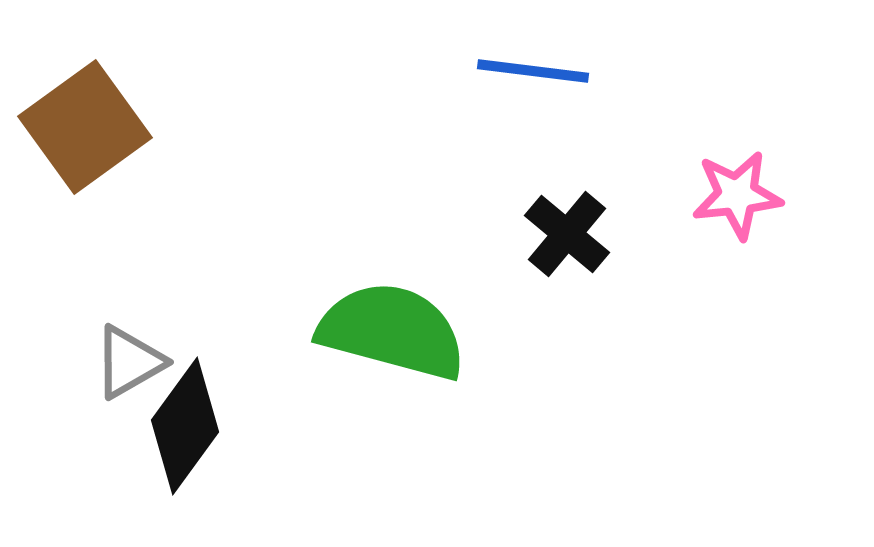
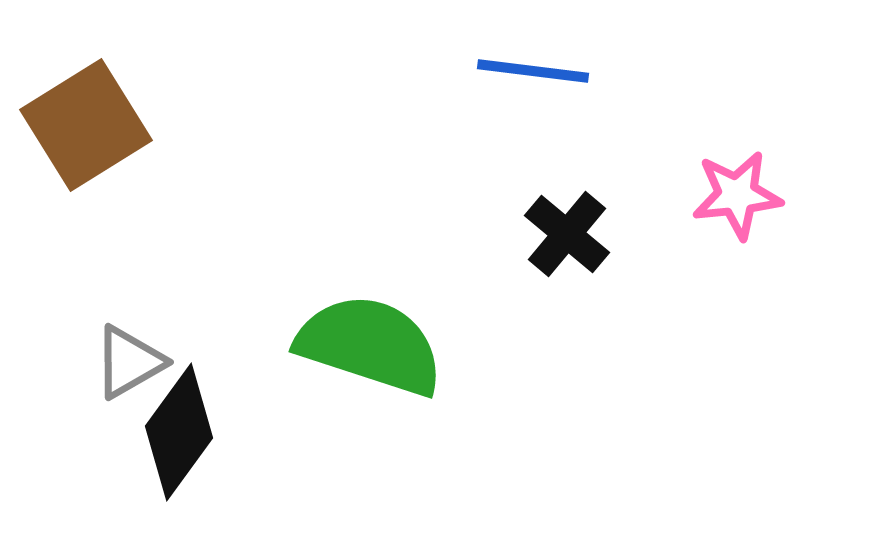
brown square: moved 1 px right, 2 px up; rotated 4 degrees clockwise
green semicircle: moved 22 px left, 14 px down; rotated 3 degrees clockwise
black diamond: moved 6 px left, 6 px down
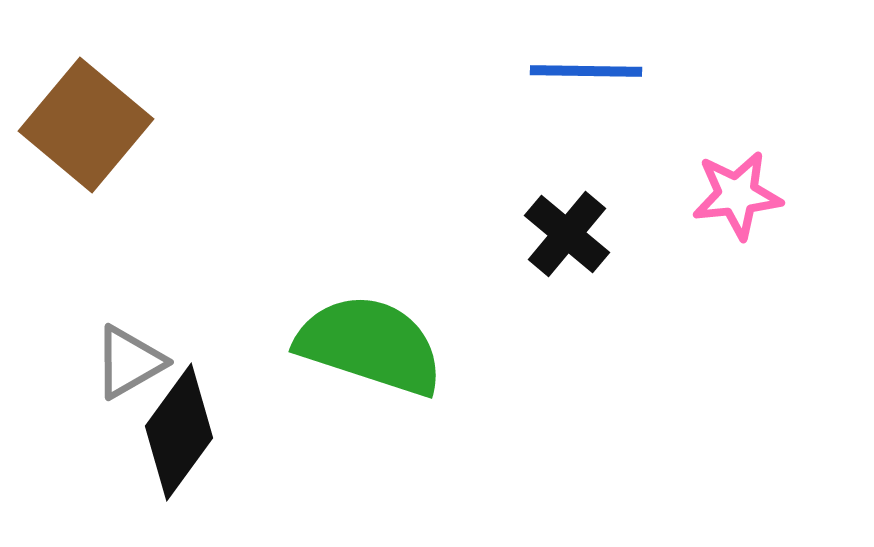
blue line: moved 53 px right; rotated 6 degrees counterclockwise
brown square: rotated 18 degrees counterclockwise
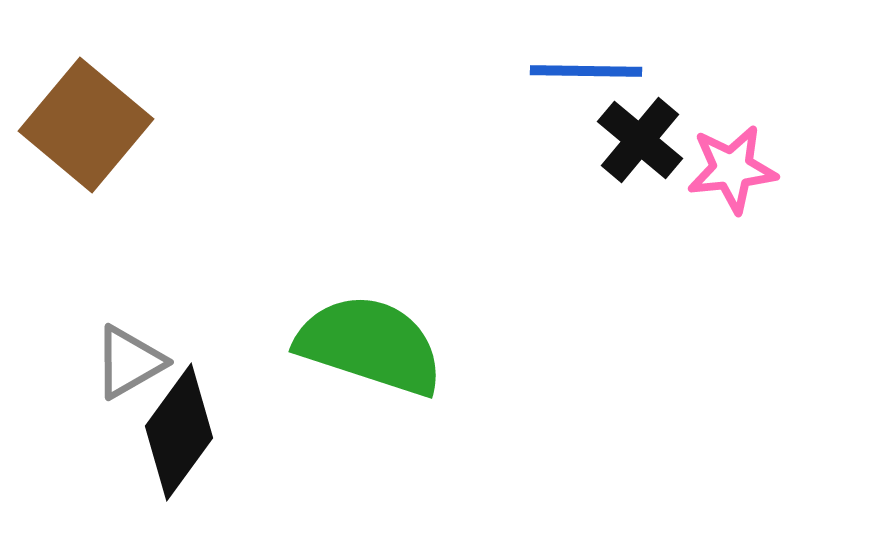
pink star: moved 5 px left, 26 px up
black cross: moved 73 px right, 94 px up
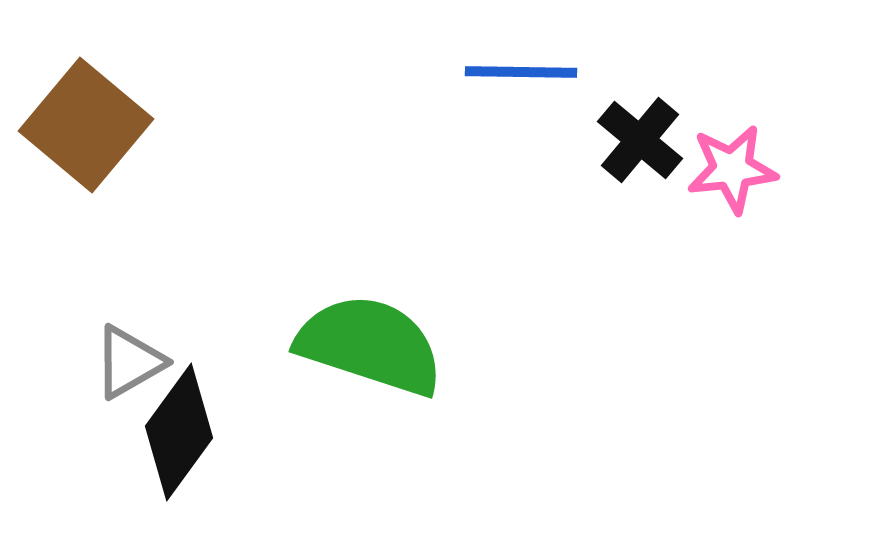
blue line: moved 65 px left, 1 px down
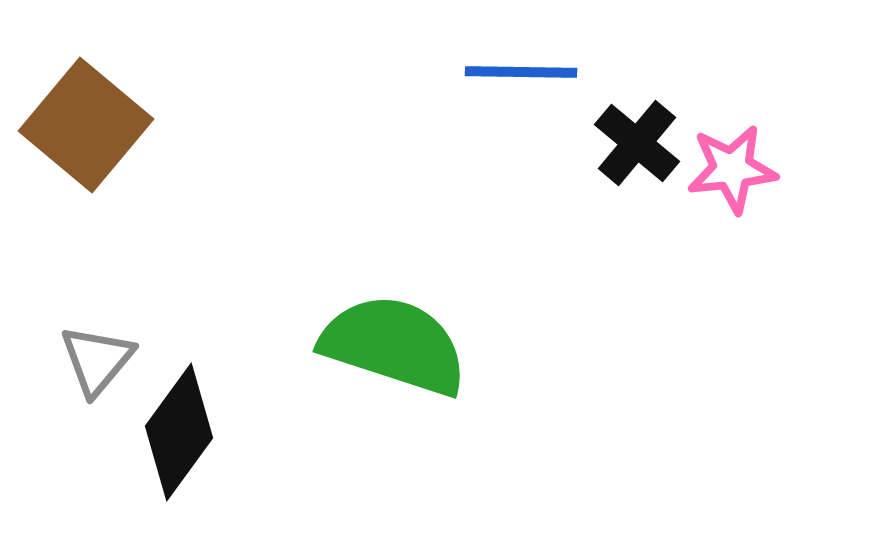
black cross: moved 3 px left, 3 px down
green semicircle: moved 24 px right
gray triangle: moved 32 px left, 2 px up; rotated 20 degrees counterclockwise
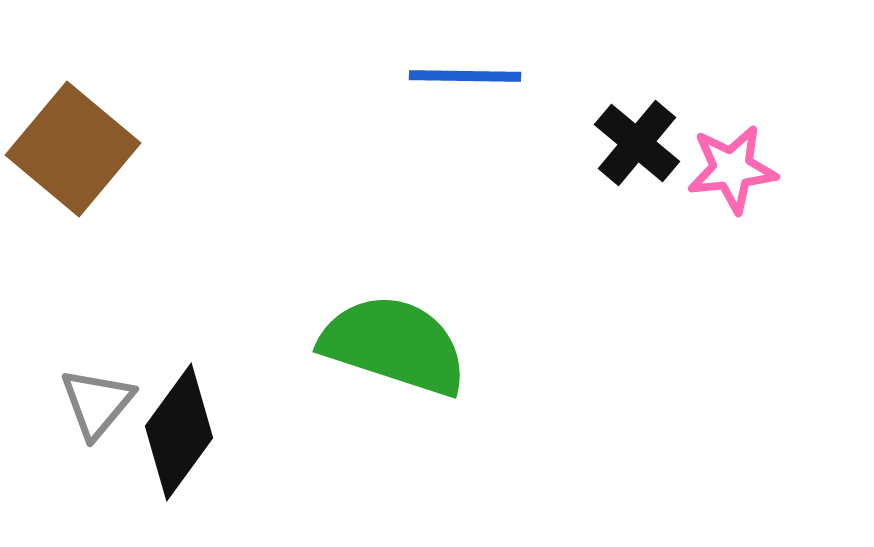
blue line: moved 56 px left, 4 px down
brown square: moved 13 px left, 24 px down
gray triangle: moved 43 px down
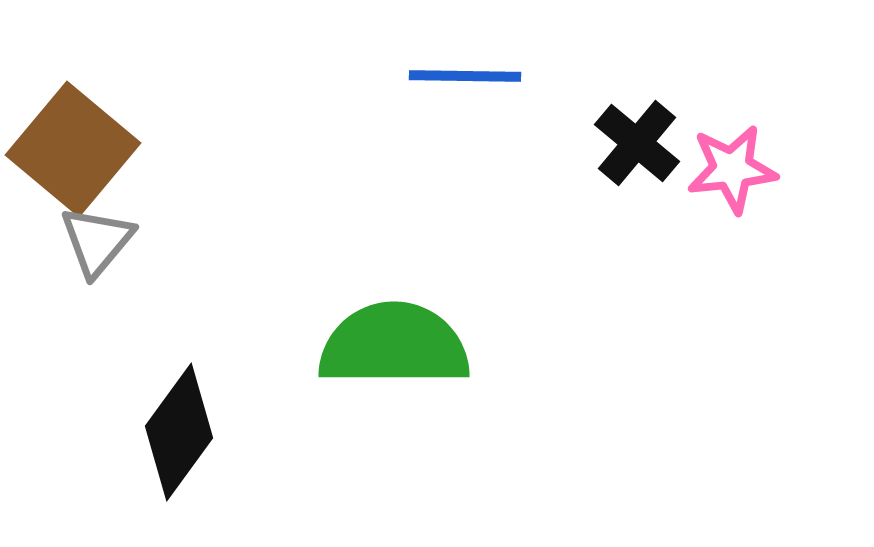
green semicircle: rotated 18 degrees counterclockwise
gray triangle: moved 162 px up
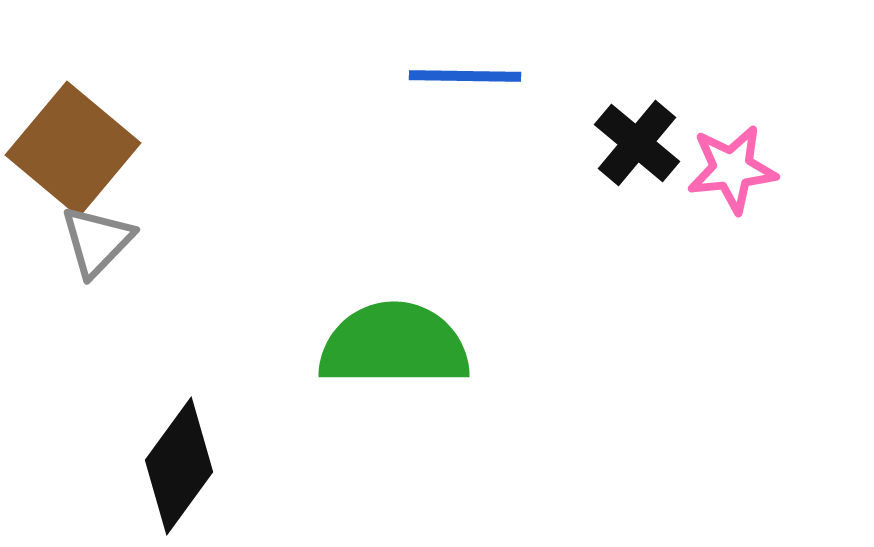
gray triangle: rotated 4 degrees clockwise
black diamond: moved 34 px down
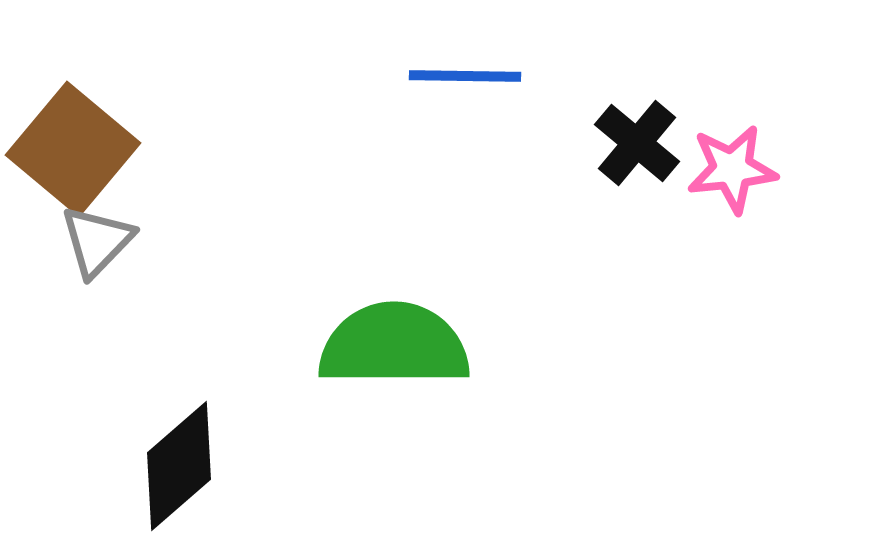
black diamond: rotated 13 degrees clockwise
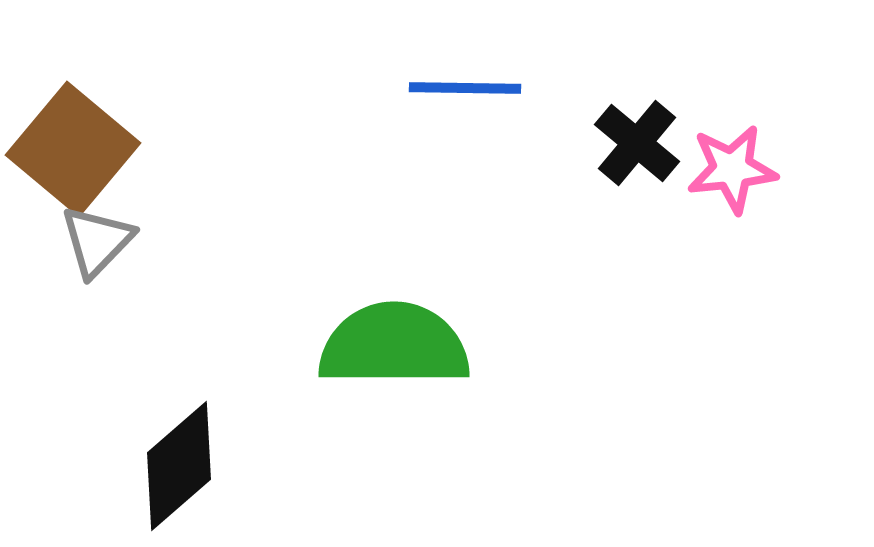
blue line: moved 12 px down
